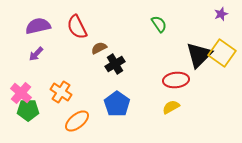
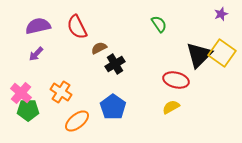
red ellipse: rotated 20 degrees clockwise
blue pentagon: moved 4 px left, 3 px down
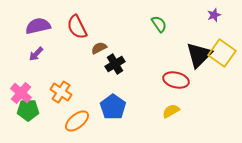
purple star: moved 7 px left, 1 px down
yellow semicircle: moved 4 px down
